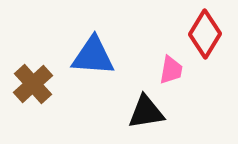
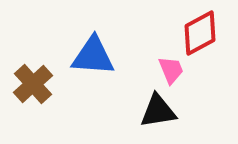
red diamond: moved 5 px left, 1 px up; rotated 30 degrees clockwise
pink trapezoid: rotated 32 degrees counterclockwise
black triangle: moved 12 px right, 1 px up
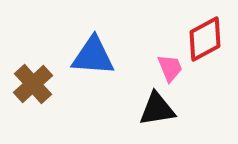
red diamond: moved 5 px right, 6 px down
pink trapezoid: moved 1 px left, 2 px up
black triangle: moved 1 px left, 2 px up
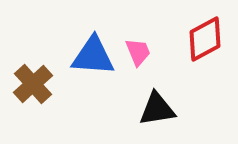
pink trapezoid: moved 32 px left, 16 px up
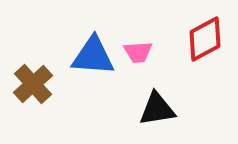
pink trapezoid: rotated 108 degrees clockwise
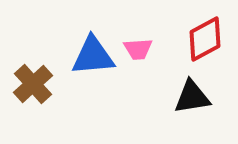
pink trapezoid: moved 3 px up
blue triangle: rotated 9 degrees counterclockwise
black triangle: moved 35 px right, 12 px up
